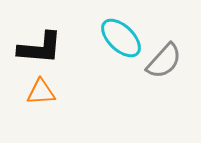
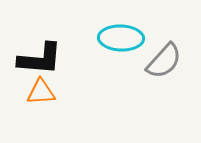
cyan ellipse: rotated 42 degrees counterclockwise
black L-shape: moved 11 px down
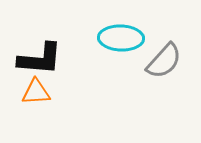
orange triangle: moved 5 px left
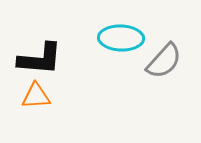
orange triangle: moved 4 px down
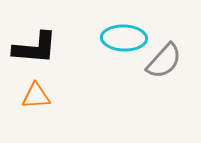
cyan ellipse: moved 3 px right
black L-shape: moved 5 px left, 11 px up
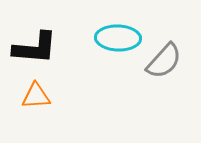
cyan ellipse: moved 6 px left
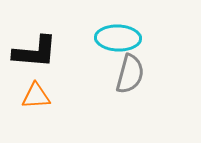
black L-shape: moved 4 px down
gray semicircle: moved 34 px left, 13 px down; rotated 27 degrees counterclockwise
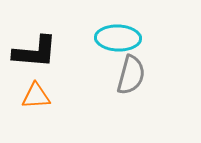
gray semicircle: moved 1 px right, 1 px down
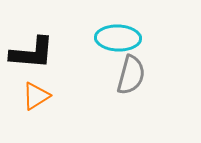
black L-shape: moved 3 px left, 1 px down
orange triangle: rotated 28 degrees counterclockwise
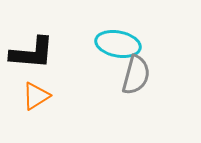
cyan ellipse: moved 6 px down; rotated 9 degrees clockwise
gray semicircle: moved 5 px right
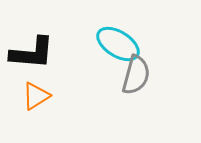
cyan ellipse: rotated 21 degrees clockwise
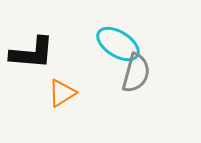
gray semicircle: moved 2 px up
orange triangle: moved 26 px right, 3 px up
